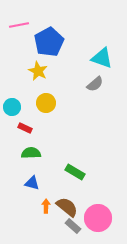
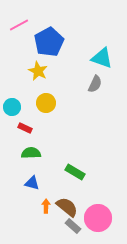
pink line: rotated 18 degrees counterclockwise
gray semicircle: rotated 24 degrees counterclockwise
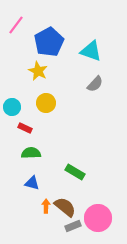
pink line: moved 3 px left; rotated 24 degrees counterclockwise
cyan triangle: moved 11 px left, 7 px up
gray semicircle: rotated 18 degrees clockwise
brown semicircle: moved 2 px left
gray rectangle: rotated 63 degrees counterclockwise
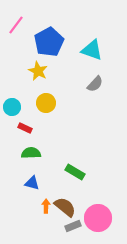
cyan triangle: moved 1 px right, 1 px up
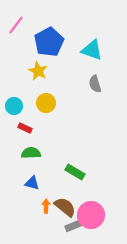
gray semicircle: rotated 120 degrees clockwise
cyan circle: moved 2 px right, 1 px up
pink circle: moved 7 px left, 3 px up
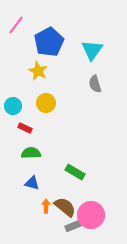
cyan triangle: rotated 45 degrees clockwise
cyan circle: moved 1 px left
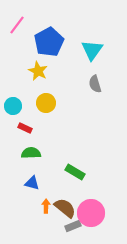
pink line: moved 1 px right
brown semicircle: moved 1 px down
pink circle: moved 2 px up
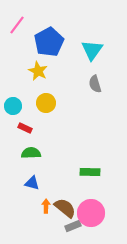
green rectangle: moved 15 px right; rotated 30 degrees counterclockwise
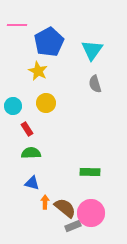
pink line: rotated 54 degrees clockwise
red rectangle: moved 2 px right, 1 px down; rotated 32 degrees clockwise
orange arrow: moved 1 px left, 4 px up
